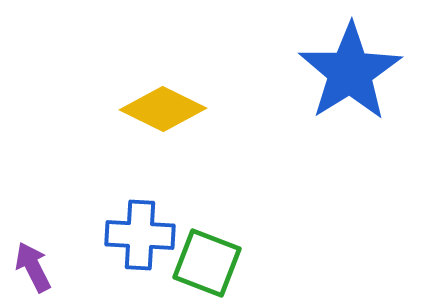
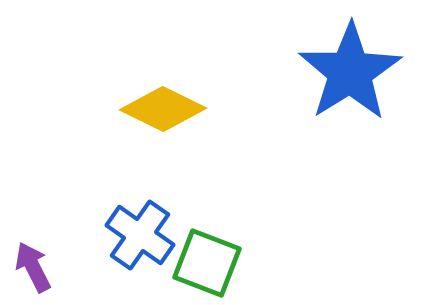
blue cross: rotated 32 degrees clockwise
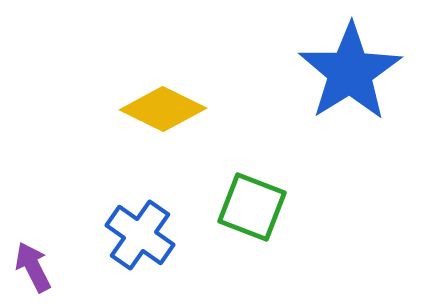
green square: moved 45 px right, 56 px up
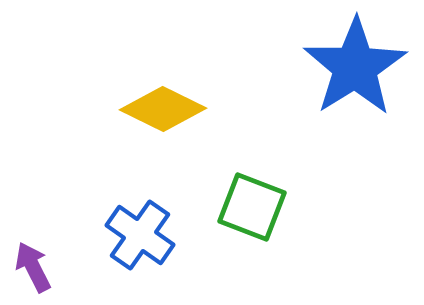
blue star: moved 5 px right, 5 px up
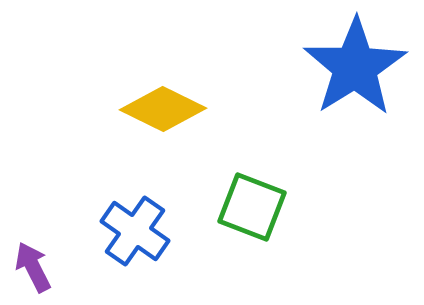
blue cross: moved 5 px left, 4 px up
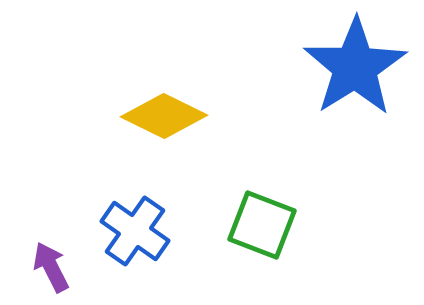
yellow diamond: moved 1 px right, 7 px down
green square: moved 10 px right, 18 px down
purple arrow: moved 18 px right
